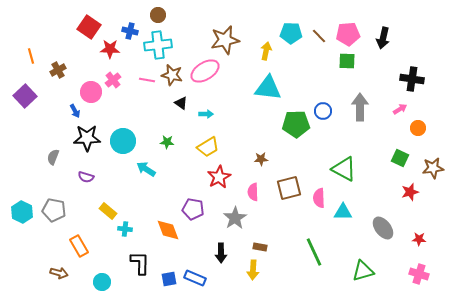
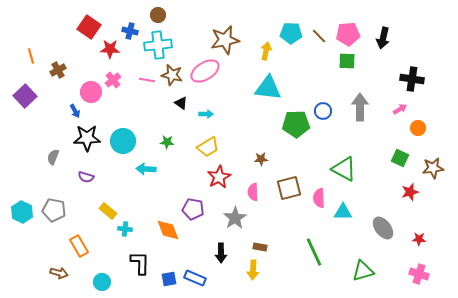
cyan arrow at (146, 169): rotated 30 degrees counterclockwise
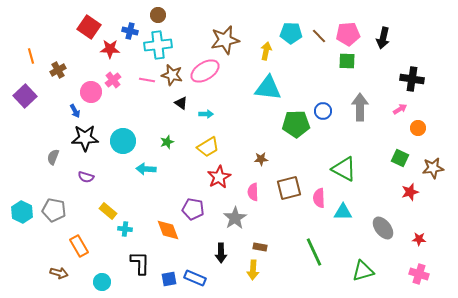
black star at (87, 138): moved 2 px left
green star at (167, 142): rotated 24 degrees counterclockwise
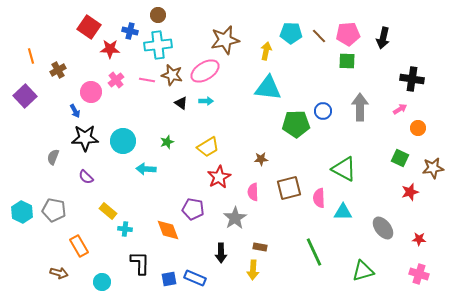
pink cross at (113, 80): moved 3 px right
cyan arrow at (206, 114): moved 13 px up
purple semicircle at (86, 177): rotated 28 degrees clockwise
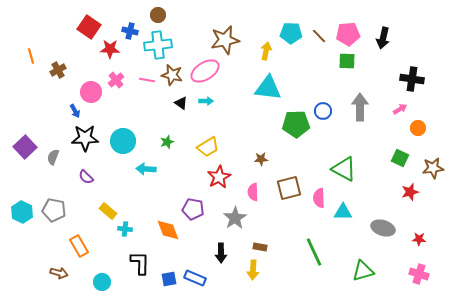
purple square at (25, 96): moved 51 px down
gray ellipse at (383, 228): rotated 35 degrees counterclockwise
